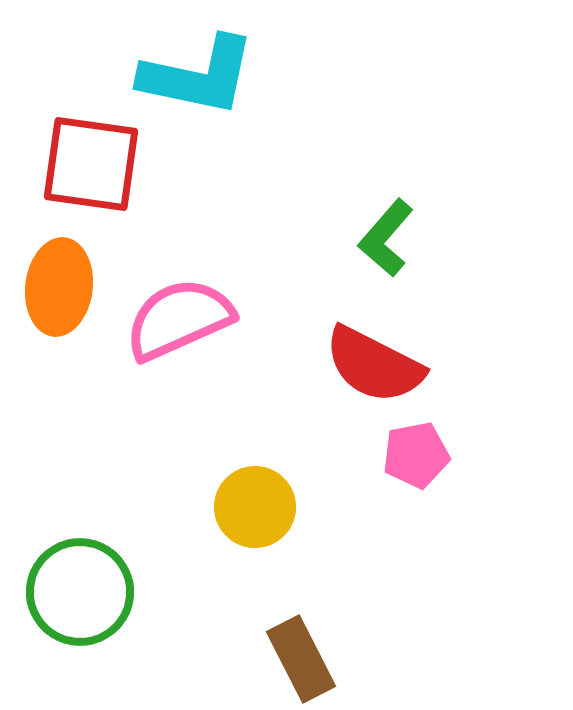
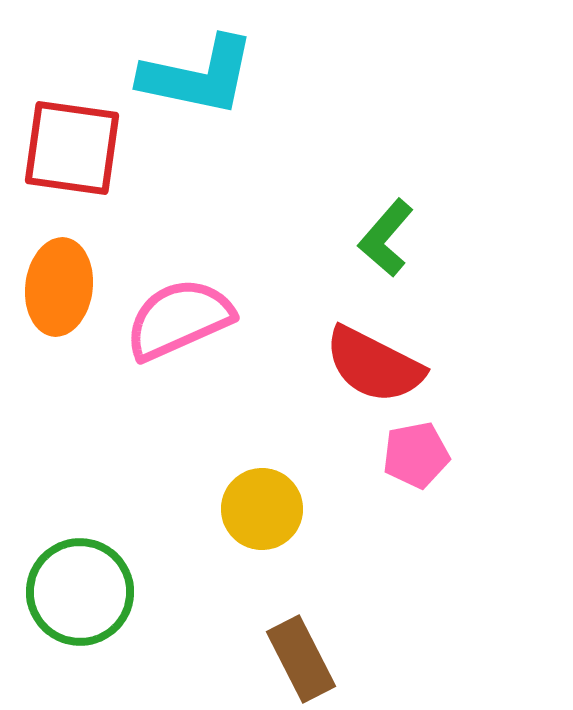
red square: moved 19 px left, 16 px up
yellow circle: moved 7 px right, 2 px down
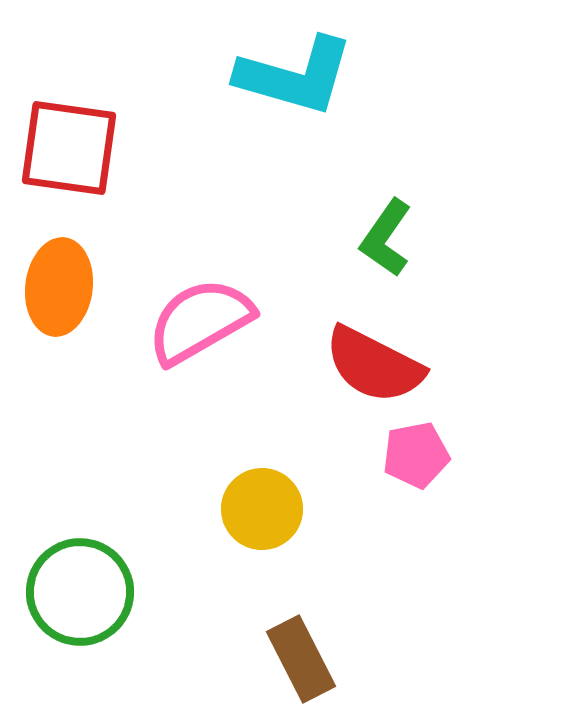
cyan L-shape: moved 97 px right; rotated 4 degrees clockwise
red square: moved 3 px left
green L-shape: rotated 6 degrees counterclockwise
pink semicircle: moved 21 px right, 2 px down; rotated 6 degrees counterclockwise
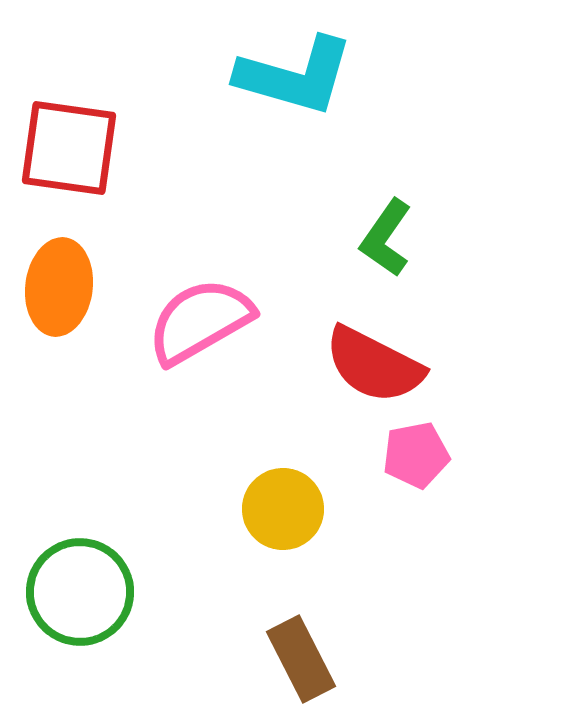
yellow circle: moved 21 px right
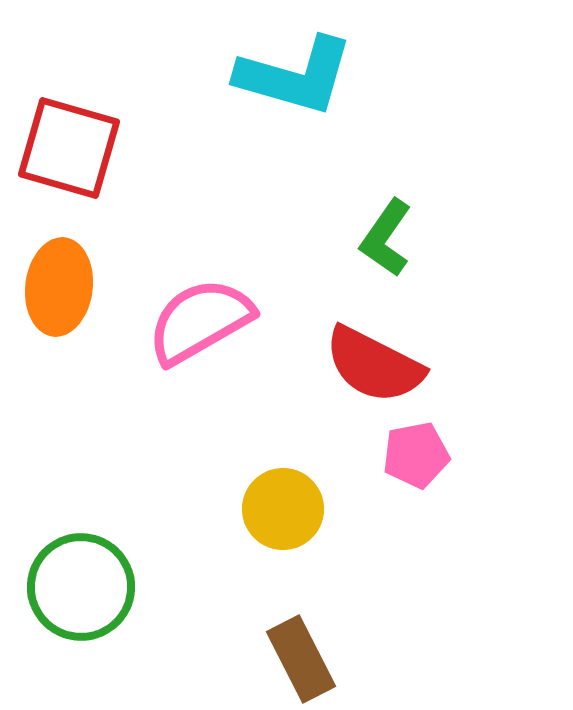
red square: rotated 8 degrees clockwise
green circle: moved 1 px right, 5 px up
